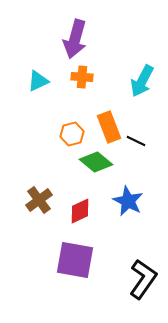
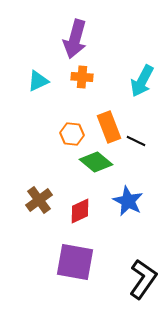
orange hexagon: rotated 20 degrees clockwise
purple square: moved 2 px down
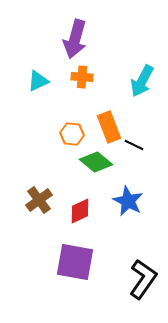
black line: moved 2 px left, 4 px down
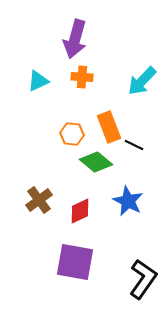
cyan arrow: rotated 16 degrees clockwise
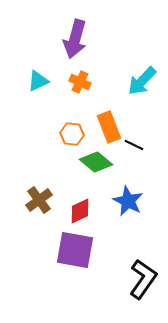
orange cross: moved 2 px left, 5 px down; rotated 20 degrees clockwise
purple square: moved 12 px up
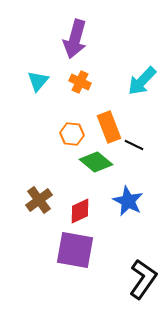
cyan triangle: rotated 25 degrees counterclockwise
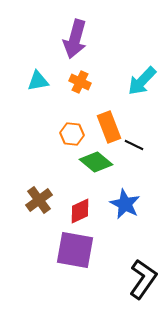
cyan triangle: rotated 40 degrees clockwise
blue star: moved 3 px left, 3 px down
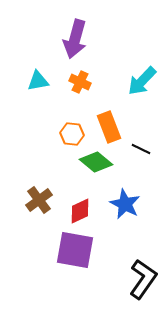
black line: moved 7 px right, 4 px down
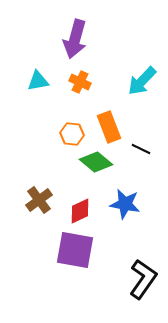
blue star: rotated 16 degrees counterclockwise
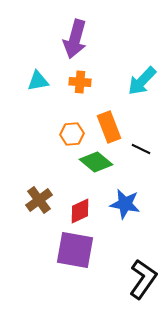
orange cross: rotated 20 degrees counterclockwise
orange hexagon: rotated 10 degrees counterclockwise
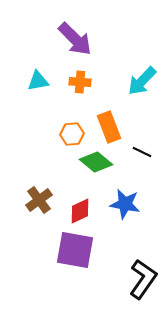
purple arrow: rotated 60 degrees counterclockwise
black line: moved 1 px right, 3 px down
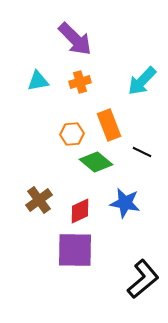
orange cross: rotated 20 degrees counterclockwise
orange rectangle: moved 2 px up
blue star: moved 1 px up
purple square: rotated 9 degrees counterclockwise
black L-shape: rotated 15 degrees clockwise
